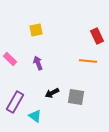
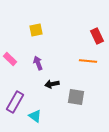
black arrow: moved 9 px up; rotated 16 degrees clockwise
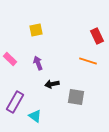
orange line: rotated 12 degrees clockwise
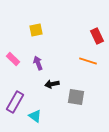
pink rectangle: moved 3 px right
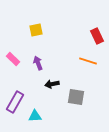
cyan triangle: rotated 40 degrees counterclockwise
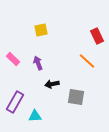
yellow square: moved 5 px right
orange line: moved 1 px left; rotated 24 degrees clockwise
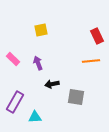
orange line: moved 4 px right; rotated 48 degrees counterclockwise
cyan triangle: moved 1 px down
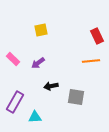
purple arrow: rotated 104 degrees counterclockwise
black arrow: moved 1 px left, 2 px down
